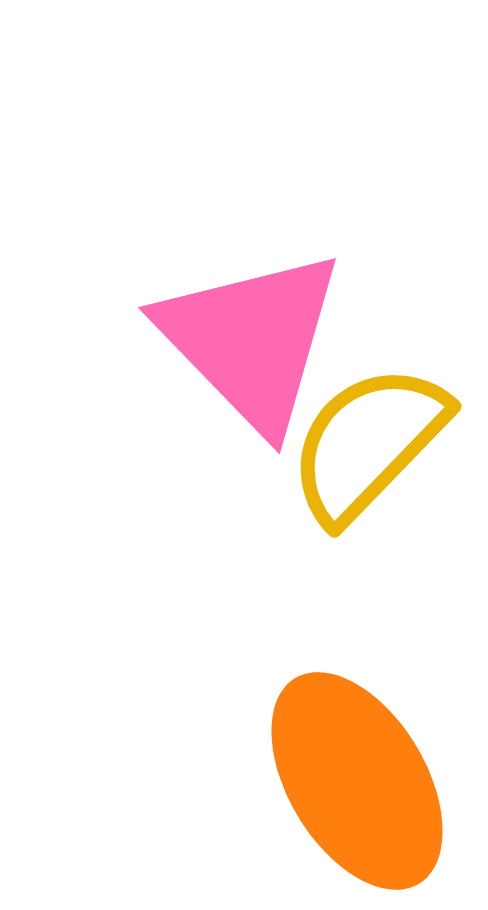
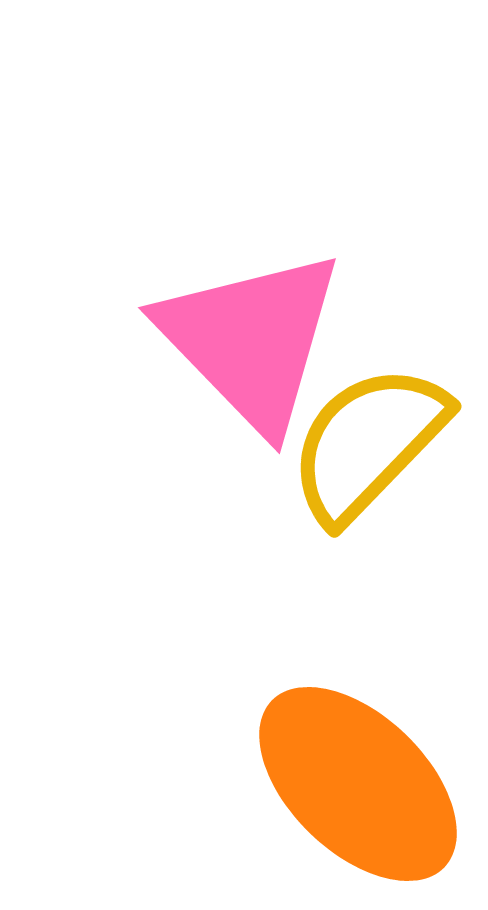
orange ellipse: moved 1 px right, 3 px down; rotated 15 degrees counterclockwise
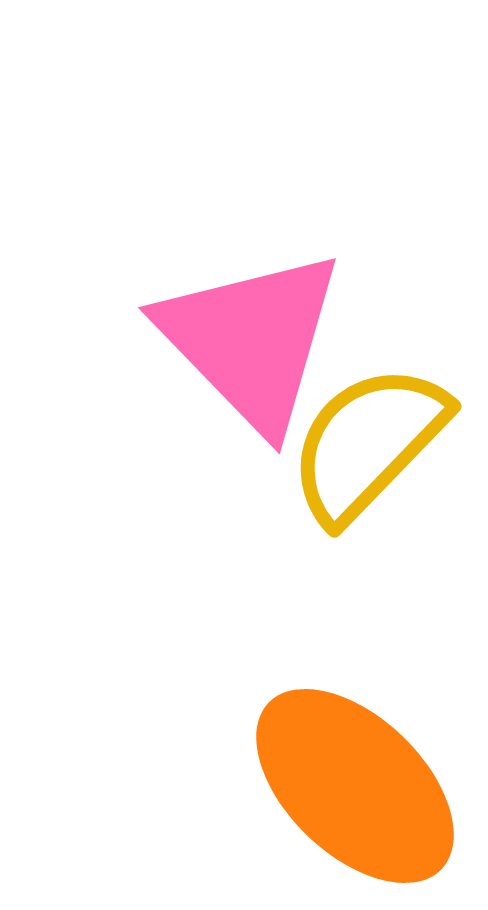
orange ellipse: moved 3 px left, 2 px down
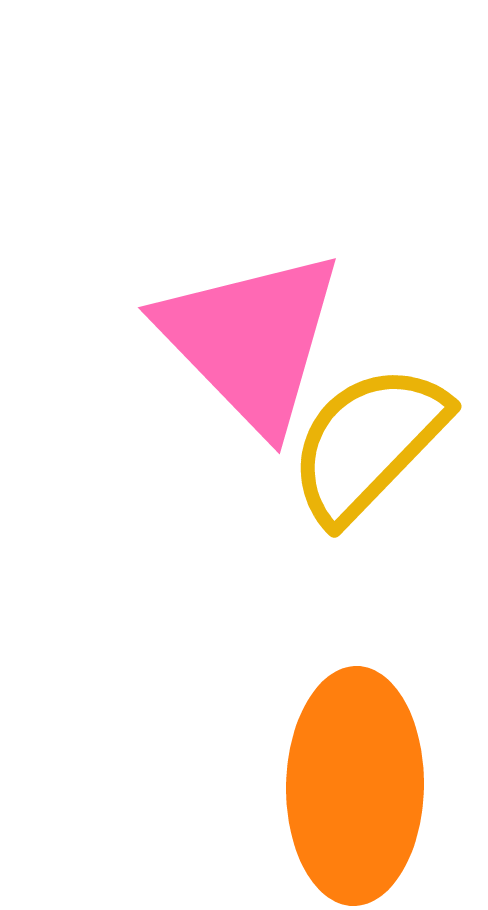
orange ellipse: rotated 47 degrees clockwise
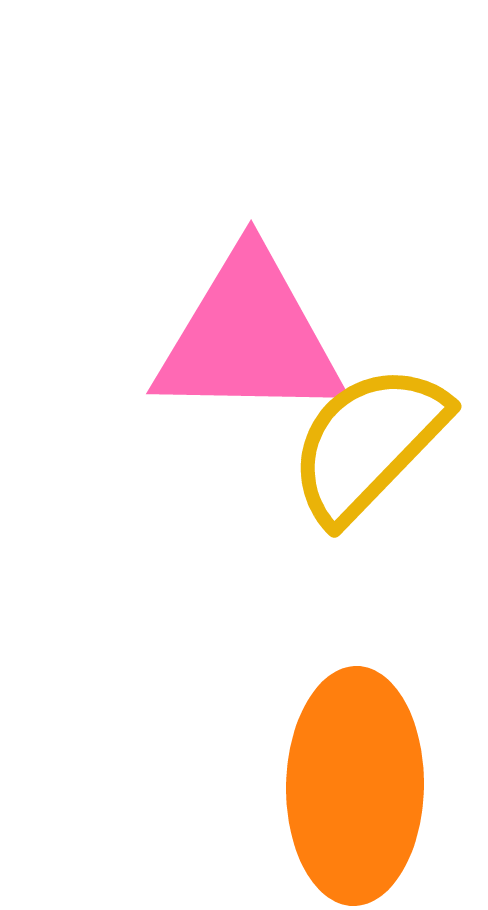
pink triangle: moved 2 px left, 3 px up; rotated 45 degrees counterclockwise
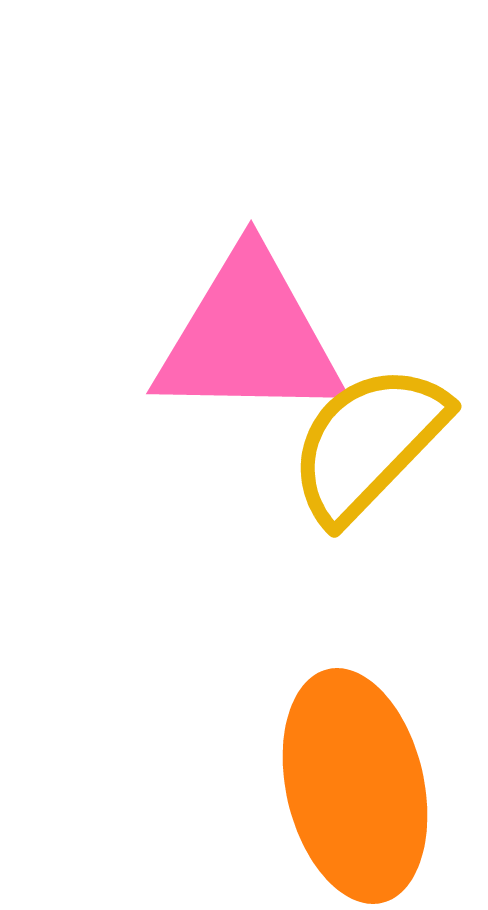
orange ellipse: rotated 14 degrees counterclockwise
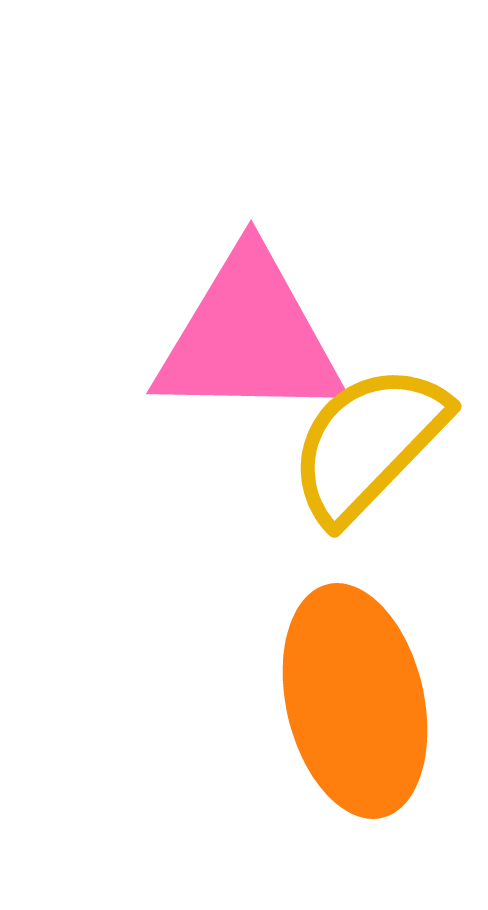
orange ellipse: moved 85 px up
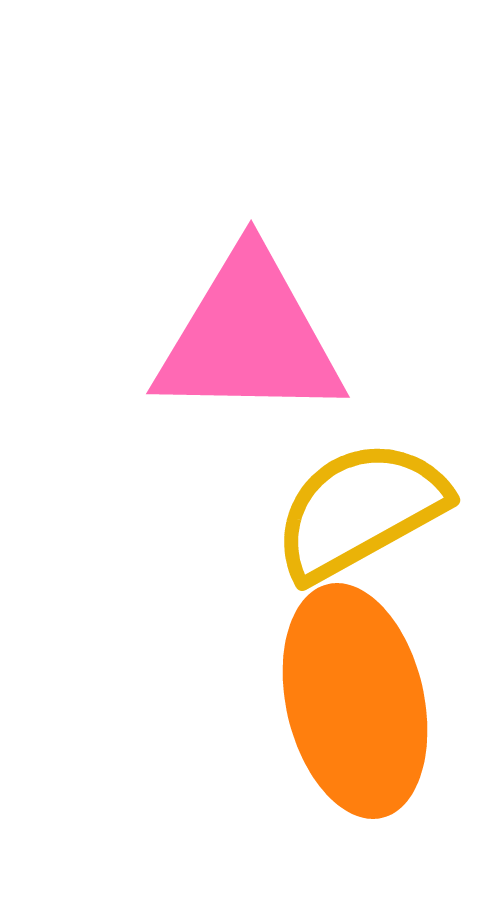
yellow semicircle: moved 8 px left, 67 px down; rotated 17 degrees clockwise
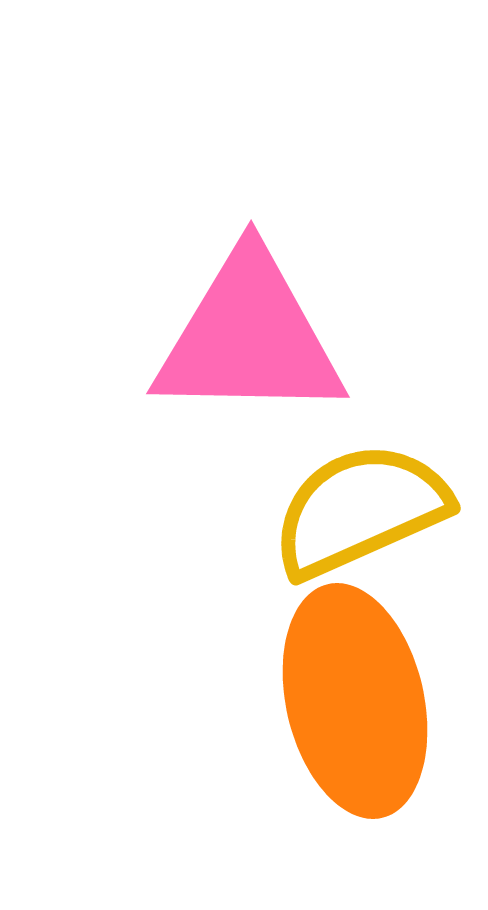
yellow semicircle: rotated 5 degrees clockwise
